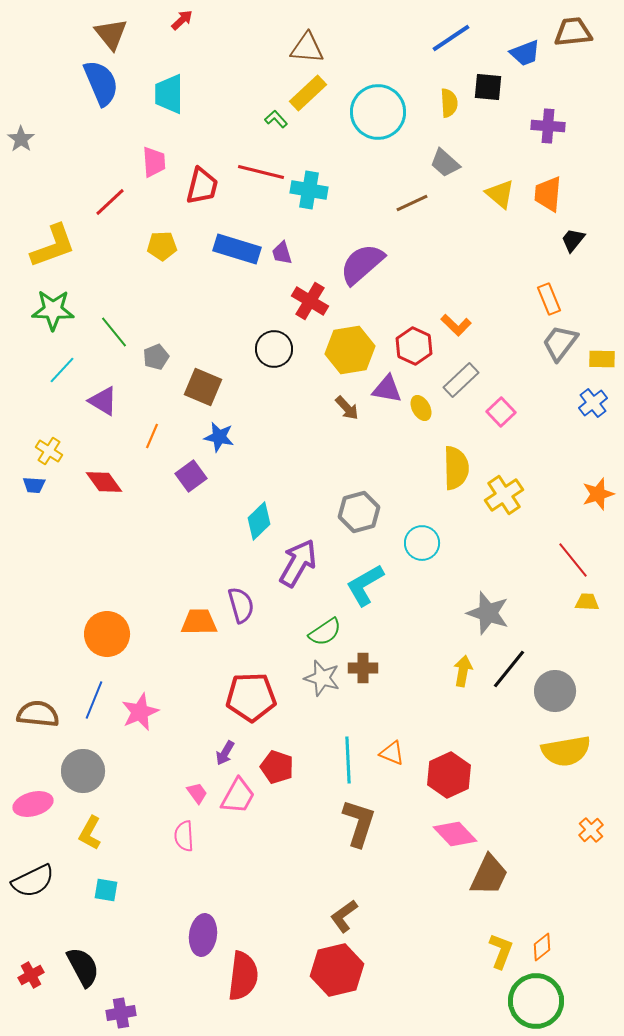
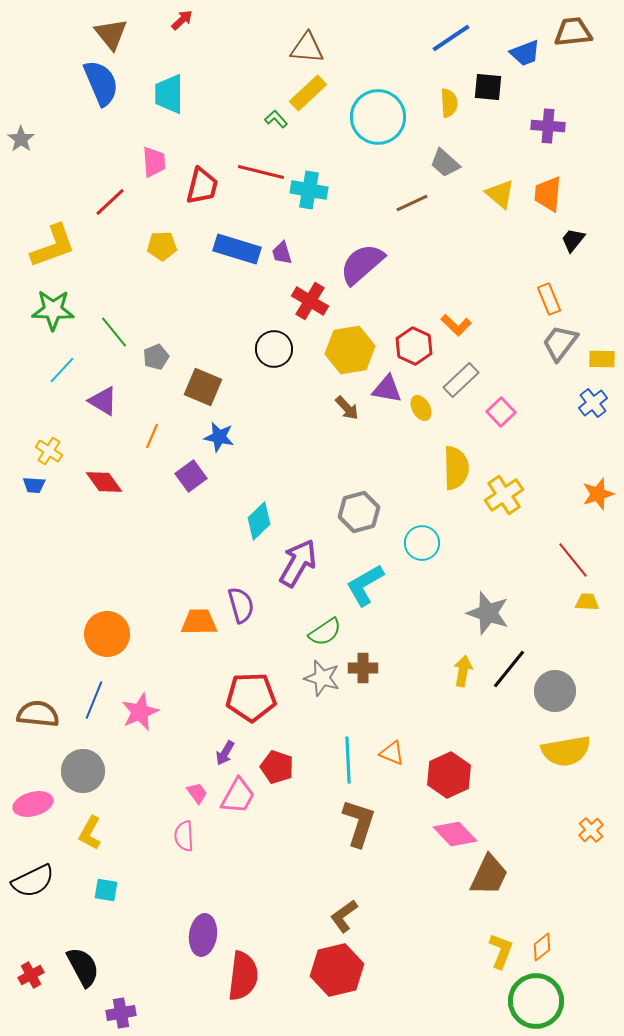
cyan circle at (378, 112): moved 5 px down
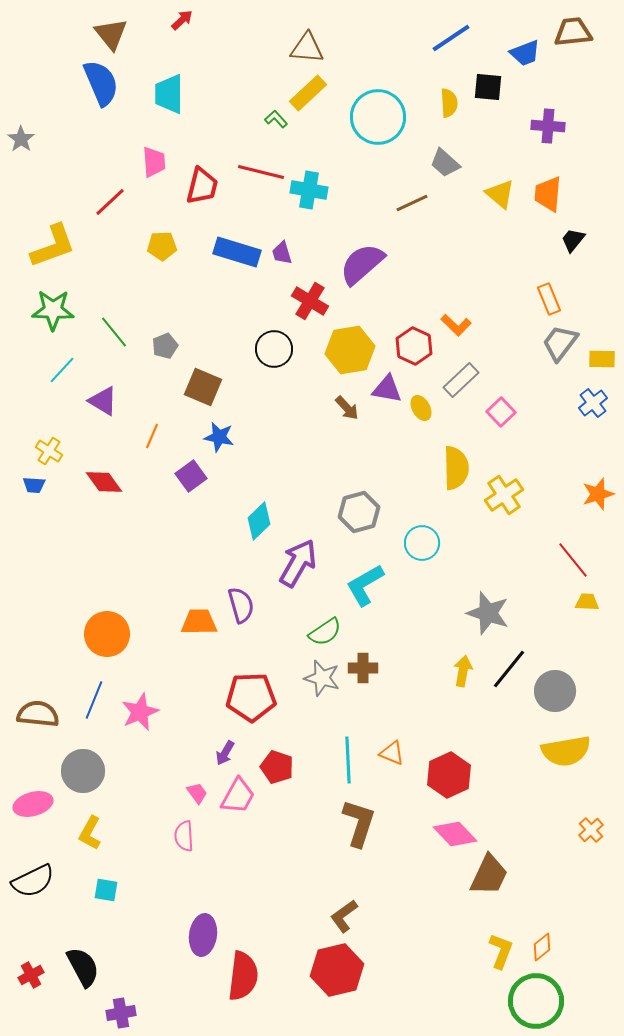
blue rectangle at (237, 249): moved 3 px down
gray pentagon at (156, 357): moved 9 px right, 11 px up
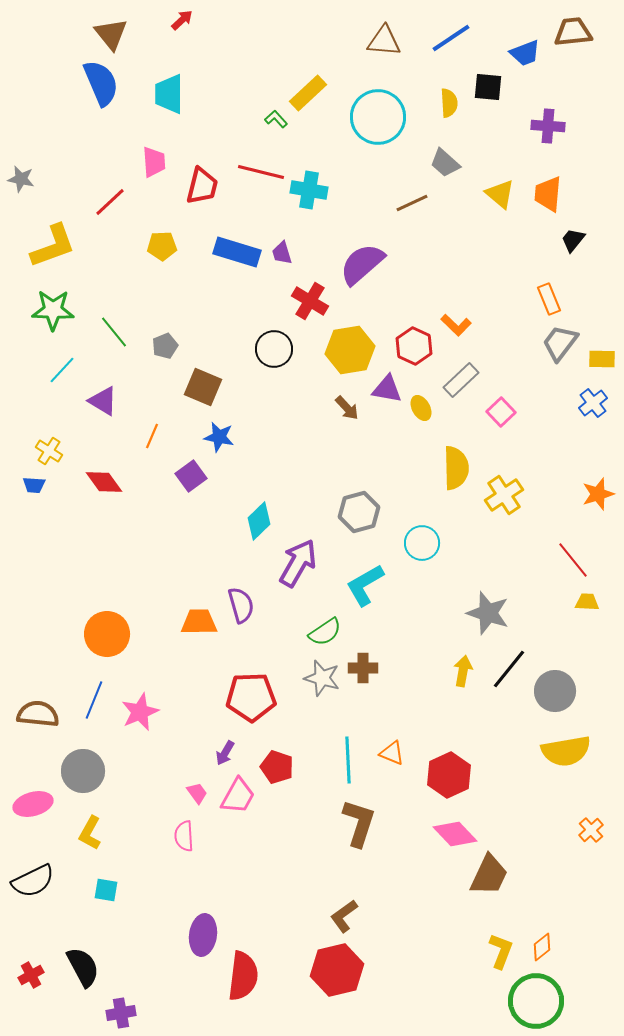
brown triangle at (307, 48): moved 77 px right, 7 px up
gray star at (21, 139): moved 40 px down; rotated 24 degrees counterclockwise
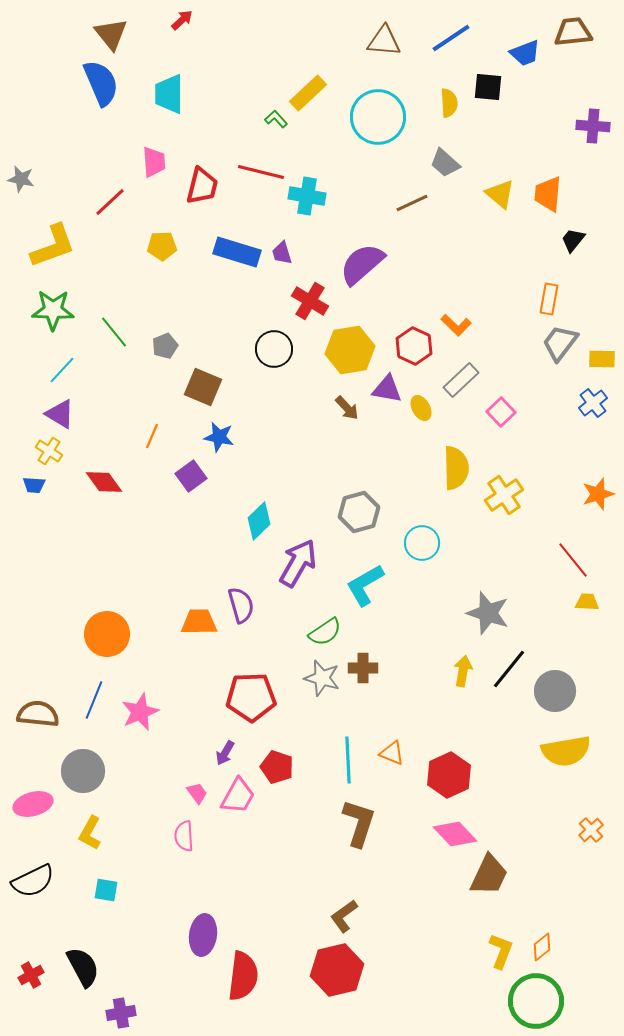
purple cross at (548, 126): moved 45 px right
cyan cross at (309, 190): moved 2 px left, 6 px down
orange rectangle at (549, 299): rotated 32 degrees clockwise
purple triangle at (103, 401): moved 43 px left, 13 px down
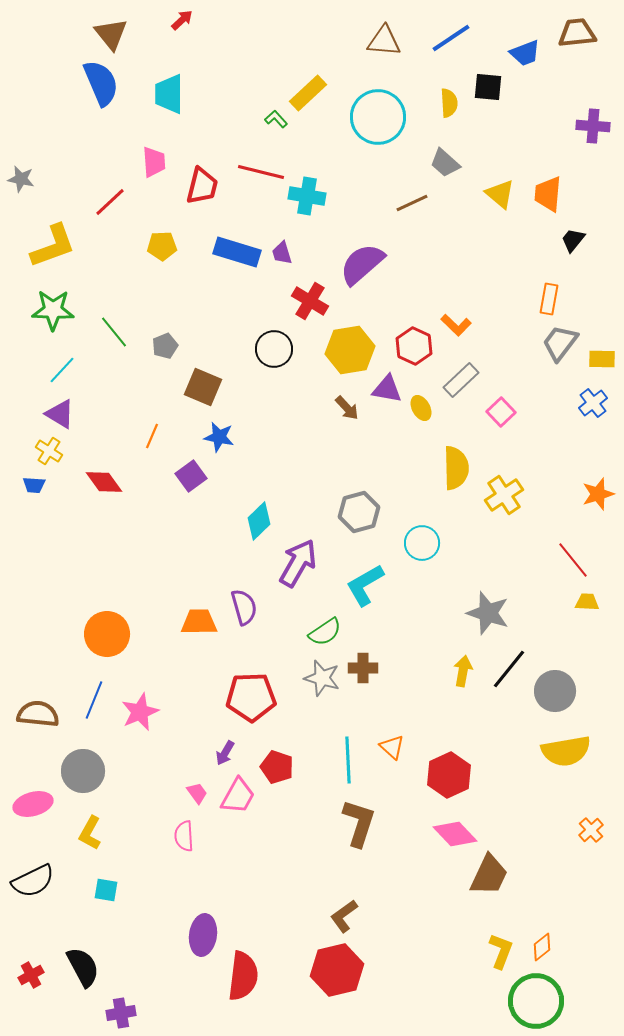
brown trapezoid at (573, 32): moved 4 px right, 1 px down
purple semicircle at (241, 605): moved 3 px right, 2 px down
orange triangle at (392, 753): moved 6 px up; rotated 20 degrees clockwise
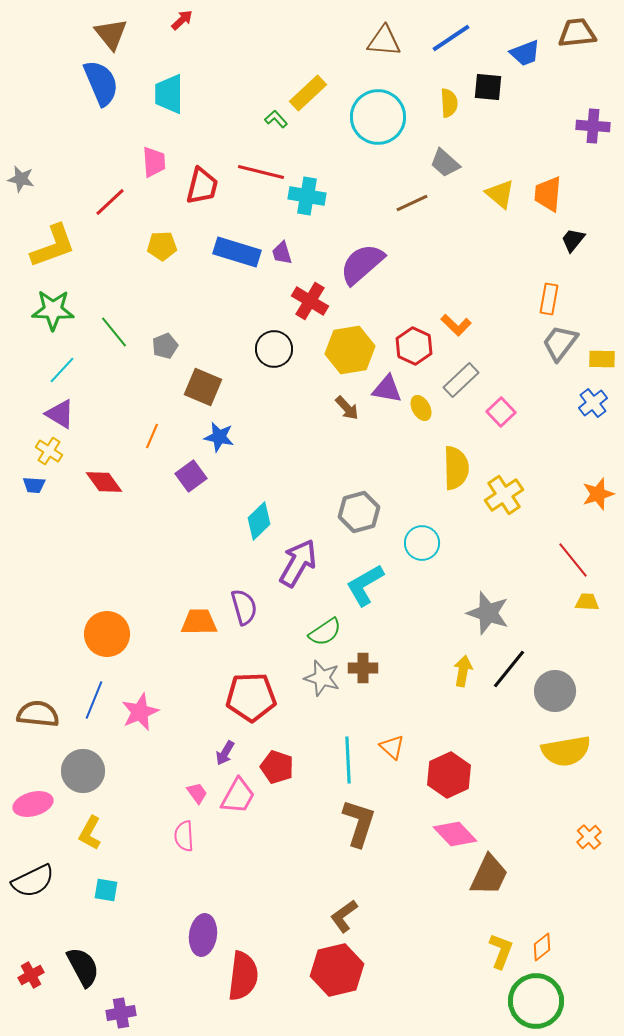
orange cross at (591, 830): moved 2 px left, 7 px down
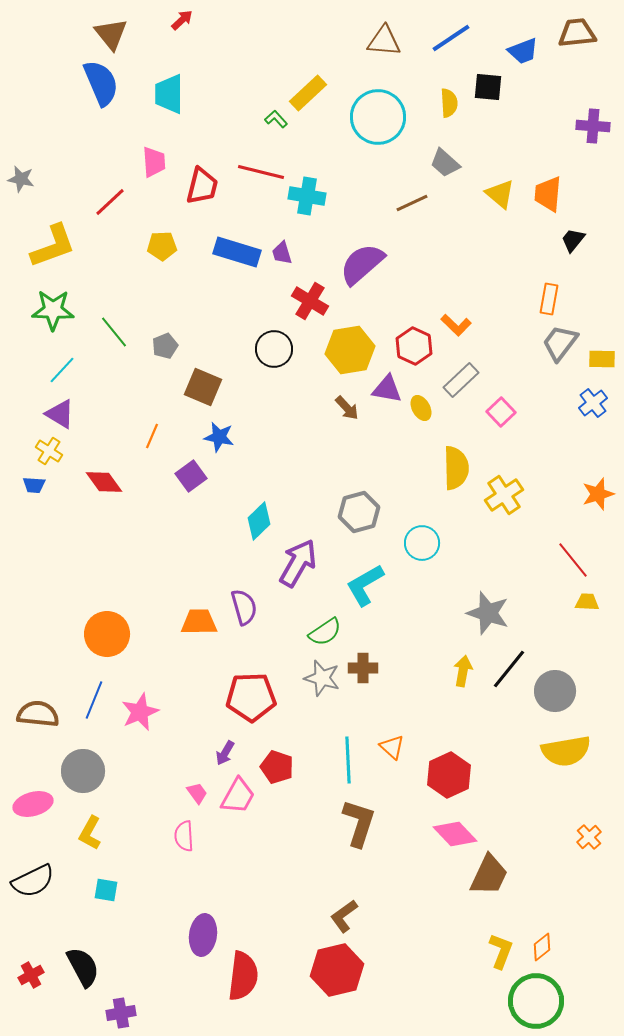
blue trapezoid at (525, 53): moved 2 px left, 2 px up
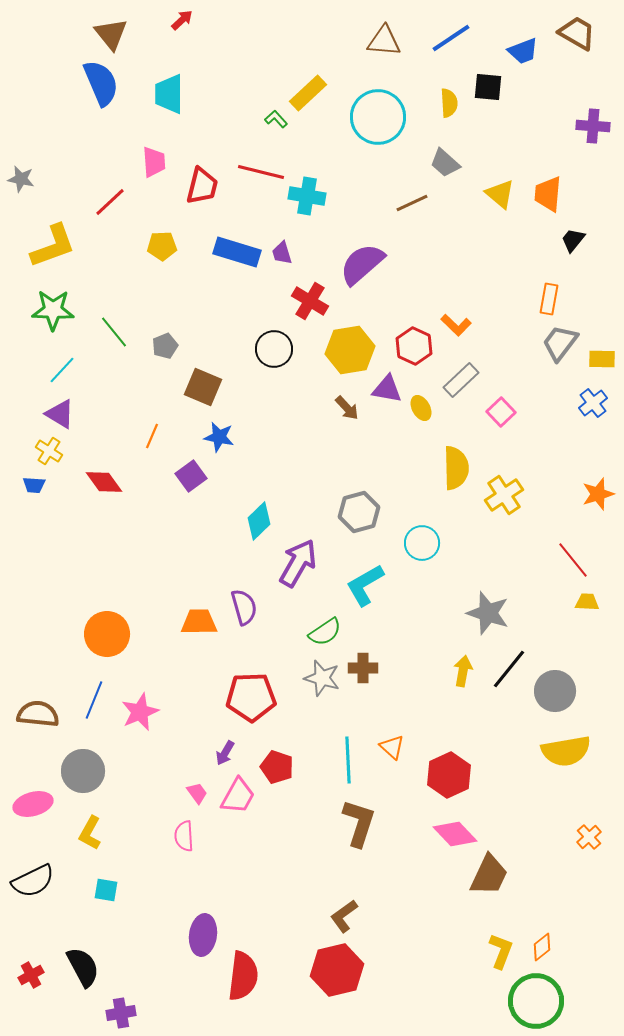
brown trapezoid at (577, 33): rotated 36 degrees clockwise
